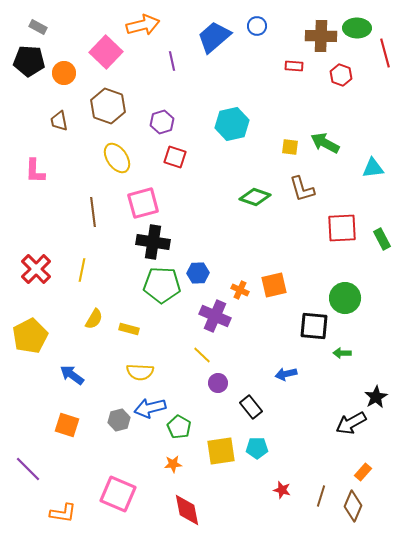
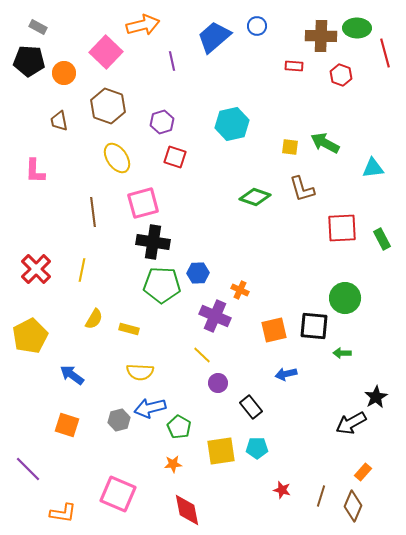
orange square at (274, 285): moved 45 px down
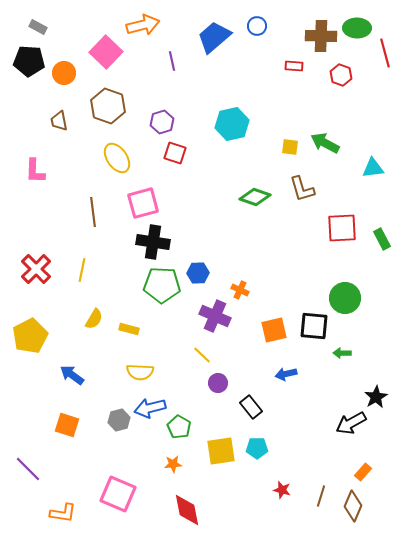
red square at (175, 157): moved 4 px up
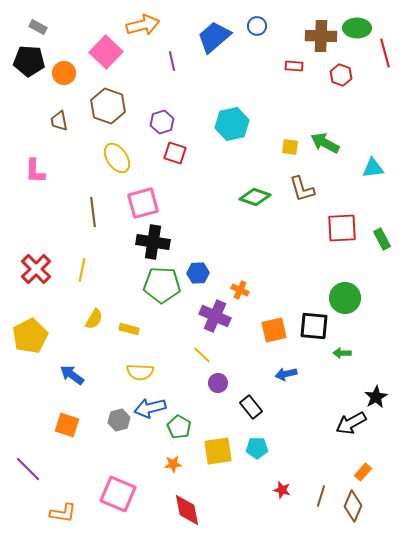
yellow square at (221, 451): moved 3 px left
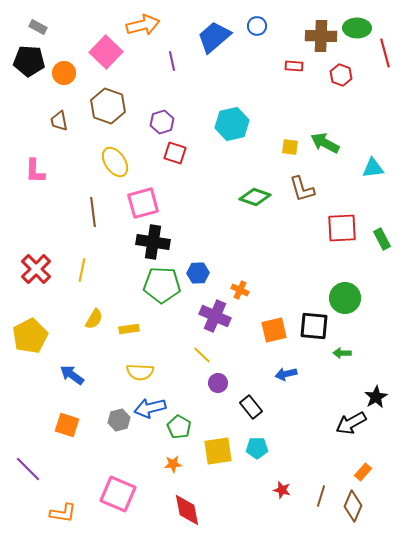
yellow ellipse at (117, 158): moved 2 px left, 4 px down
yellow rectangle at (129, 329): rotated 24 degrees counterclockwise
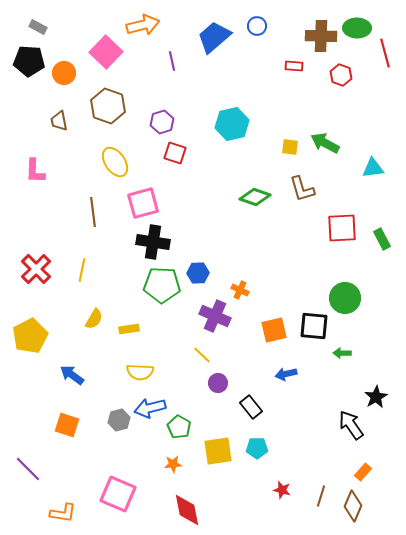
black arrow at (351, 423): moved 2 px down; rotated 84 degrees clockwise
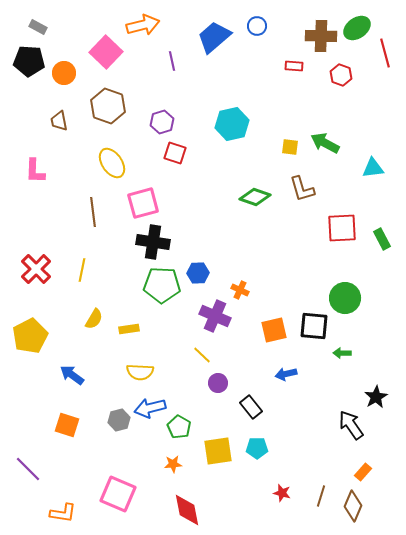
green ellipse at (357, 28): rotated 36 degrees counterclockwise
yellow ellipse at (115, 162): moved 3 px left, 1 px down
red star at (282, 490): moved 3 px down
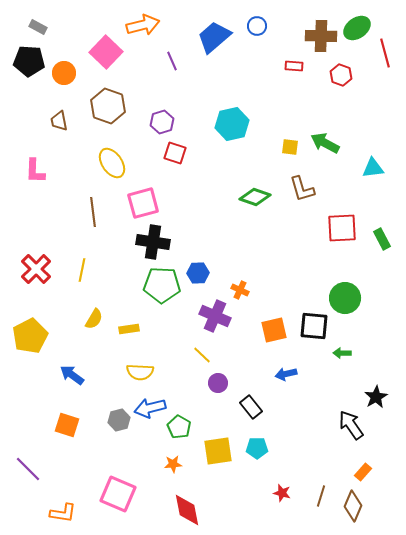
purple line at (172, 61): rotated 12 degrees counterclockwise
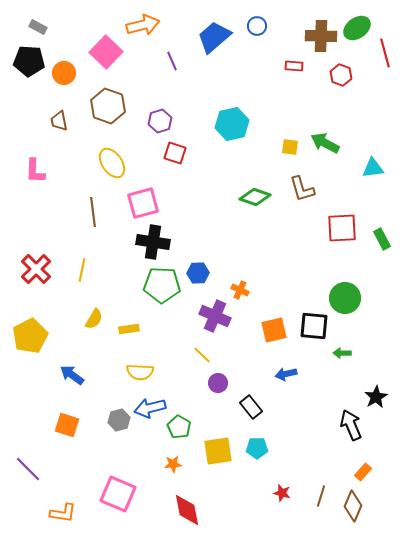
purple hexagon at (162, 122): moved 2 px left, 1 px up
black arrow at (351, 425): rotated 12 degrees clockwise
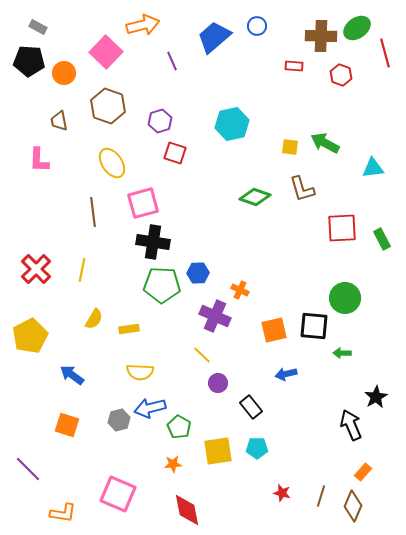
pink L-shape at (35, 171): moved 4 px right, 11 px up
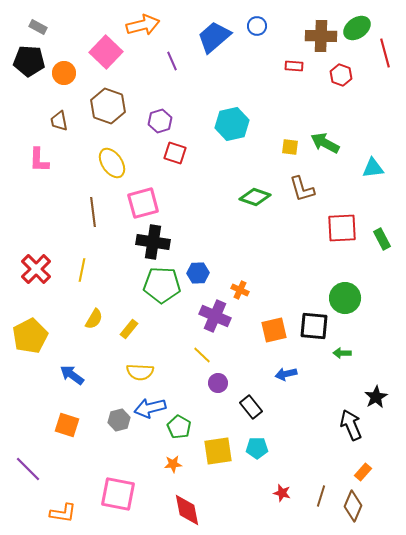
yellow rectangle at (129, 329): rotated 42 degrees counterclockwise
pink square at (118, 494): rotated 12 degrees counterclockwise
